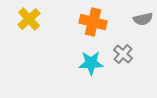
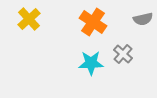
orange cross: rotated 20 degrees clockwise
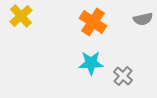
yellow cross: moved 8 px left, 3 px up
gray cross: moved 22 px down
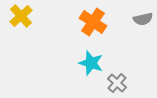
cyan star: rotated 20 degrees clockwise
gray cross: moved 6 px left, 7 px down
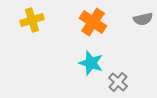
yellow cross: moved 11 px right, 4 px down; rotated 25 degrees clockwise
gray cross: moved 1 px right, 1 px up
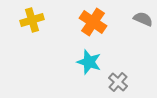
gray semicircle: rotated 144 degrees counterclockwise
cyan star: moved 2 px left, 1 px up
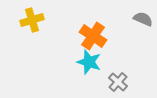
orange cross: moved 14 px down
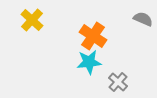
yellow cross: rotated 30 degrees counterclockwise
cyan star: rotated 25 degrees counterclockwise
